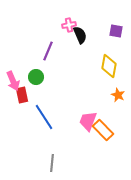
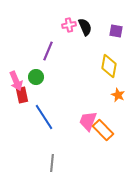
black semicircle: moved 5 px right, 8 px up
pink arrow: moved 3 px right
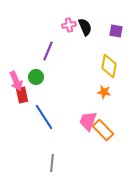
orange star: moved 14 px left, 3 px up; rotated 16 degrees counterclockwise
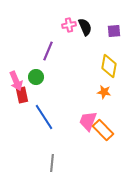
purple square: moved 2 px left; rotated 16 degrees counterclockwise
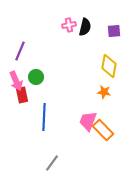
black semicircle: rotated 36 degrees clockwise
purple line: moved 28 px left
blue line: rotated 36 degrees clockwise
gray line: rotated 30 degrees clockwise
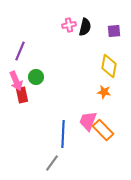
blue line: moved 19 px right, 17 px down
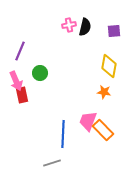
green circle: moved 4 px right, 4 px up
gray line: rotated 36 degrees clockwise
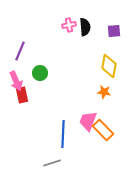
black semicircle: rotated 18 degrees counterclockwise
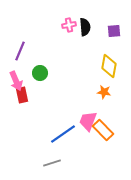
blue line: rotated 52 degrees clockwise
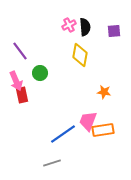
pink cross: rotated 16 degrees counterclockwise
purple line: rotated 60 degrees counterclockwise
yellow diamond: moved 29 px left, 11 px up
orange rectangle: rotated 55 degrees counterclockwise
